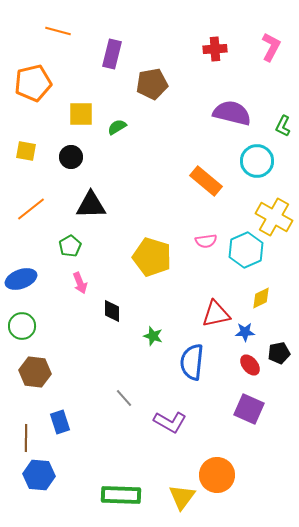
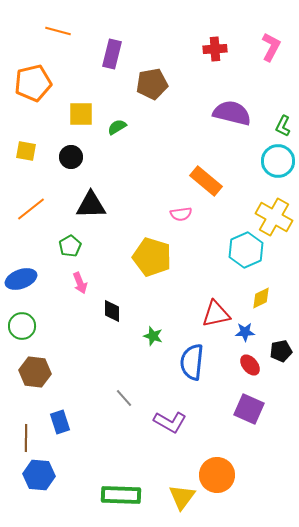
cyan circle at (257, 161): moved 21 px right
pink semicircle at (206, 241): moved 25 px left, 27 px up
black pentagon at (279, 353): moved 2 px right, 2 px up
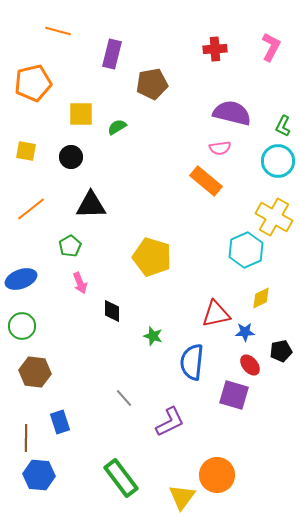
pink semicircle at (181, 214): moved 39 px right, 66 px up
purple square at (249, 409): moved 15 px left, 14 px up; rotated 8 degrees counterclockwise
purple L-shape at (170, 422): rotated 56 degrees counterclockwise
green rectangle at (121, 495): moved 17 px up; rotated 51 degrees clockwise
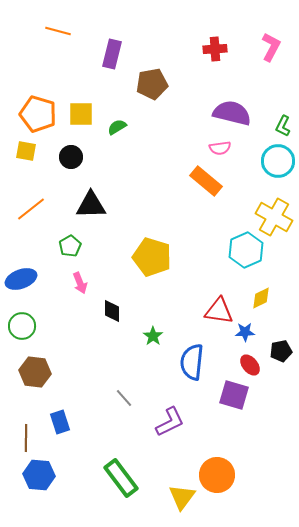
orange pentagon at (33, 83): moved 5 px right, 31 px down; rotated 30 degrees clockwise
red triangle at (216, 314): moved 3 px right, 3 px up; rotated 20 degrees clockwise
green star at (153, 336): rotated 18 degrees clockwise
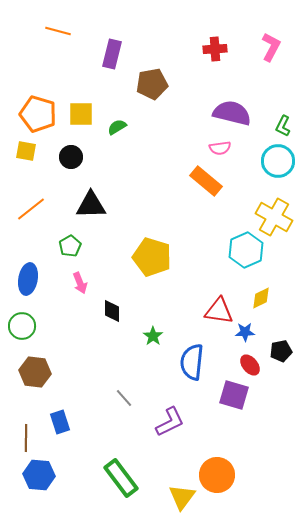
blue ellipse at (21, 279): moved 7 px right; rotated 60 degrees counterclockwise
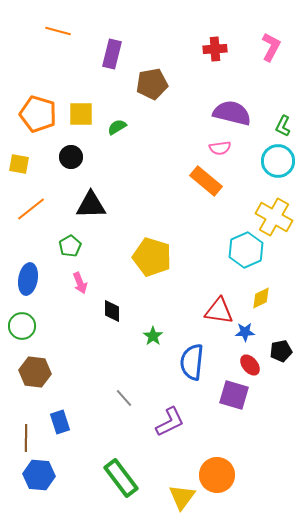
yellow square at (26, 151): moved 7 px left, 13 px down
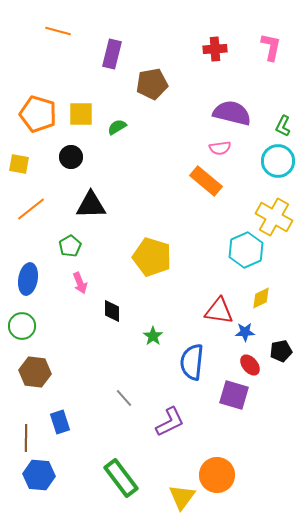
pink L-shape at (271, 47): rotated 16 degrees counterclockwise
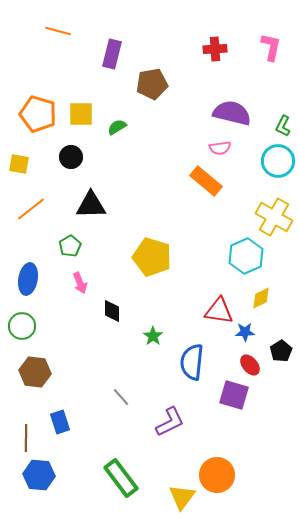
cyan hexagon at (246, 250): moved 6 px down
black pentagon at (281, 351): rotated 20 degrees counterclockwise
gray line at (124, 398): moved 3 px left, 1 px up
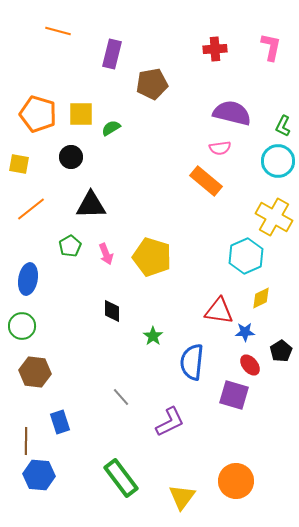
green semicircle at (117, 127): moved 6 px left, 1 px down
pink arrow at (80, 283): moved 26 px right, 29 px up
brown line at (26, 438): moved 3 px down
orange circle at (217, 475): moved 19 px right, 6 px down
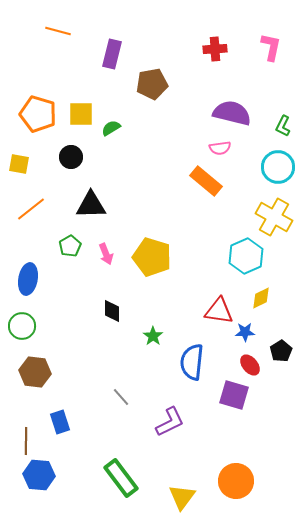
cyan circle at (278, 161): moved 6 px down
